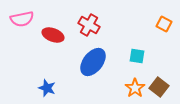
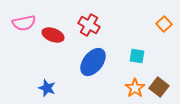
pink semicircle: moved 2 px right, 4 px down
orange square: rotated 21 degrees clockwise
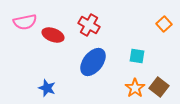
pink semicircle: moved 1 px right, 1 px up
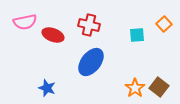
red cross: rotated 15 degrees counterclockwise
cyan square: moved 21 px up; rotated 14 degrees counterclockwise
blue ellipse: moved 2 px left
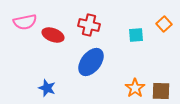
cyan square: moved 1 px left
brown square: moved 2 px right, 4 px down; rotated 36 degrees counterclockwise
